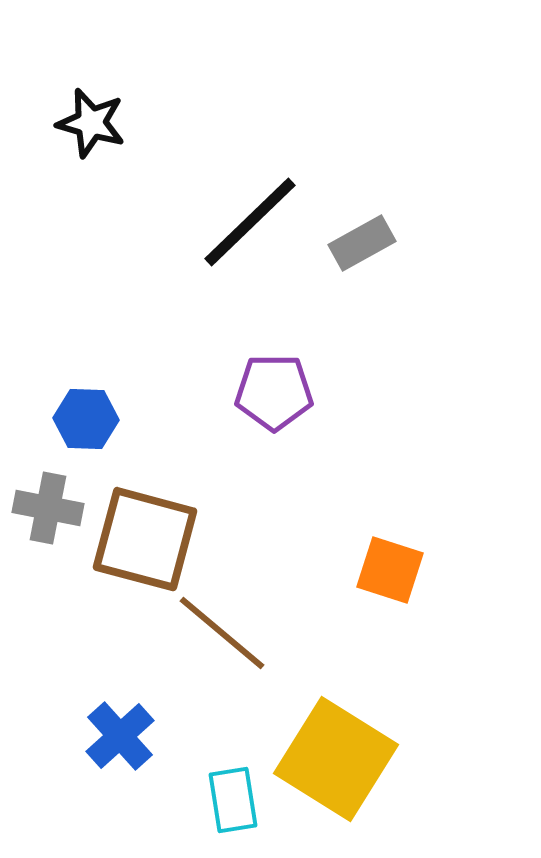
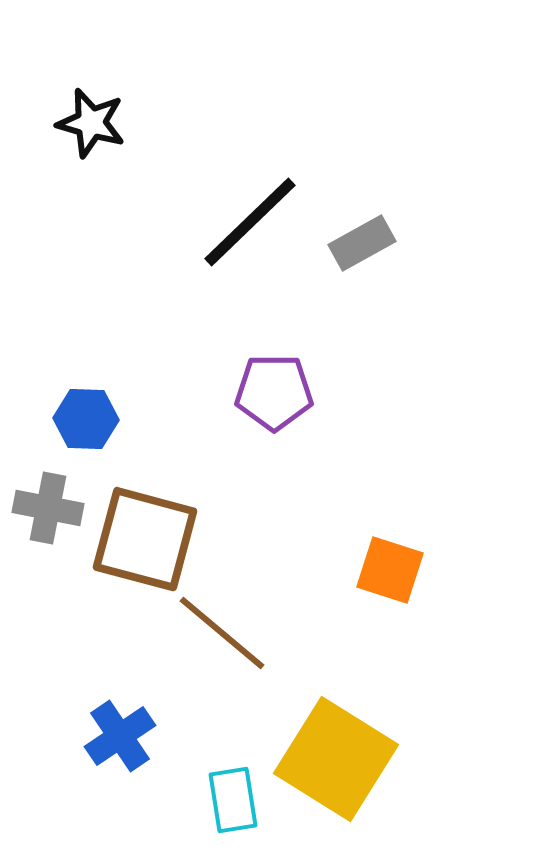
blue cross: rotated 8 degrees clockwise
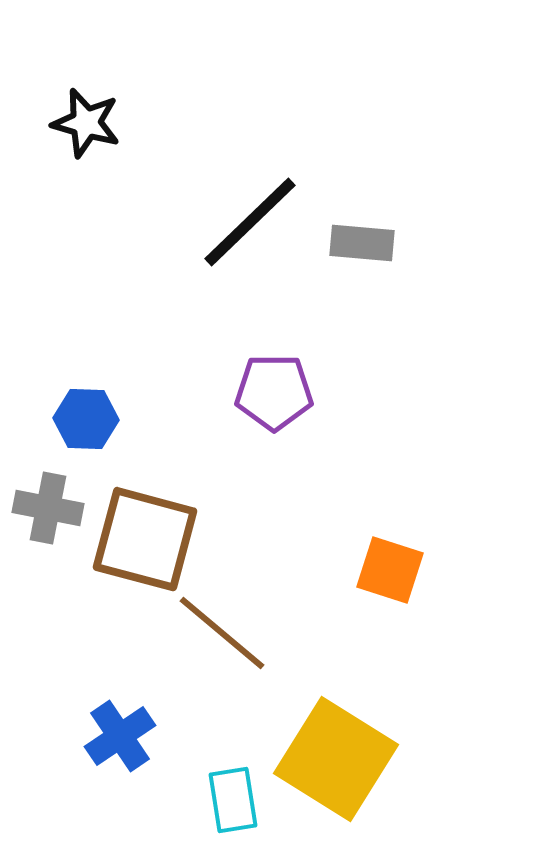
black star: moved 5 px left
gray rectangle: rotated 34 degrees clockwise
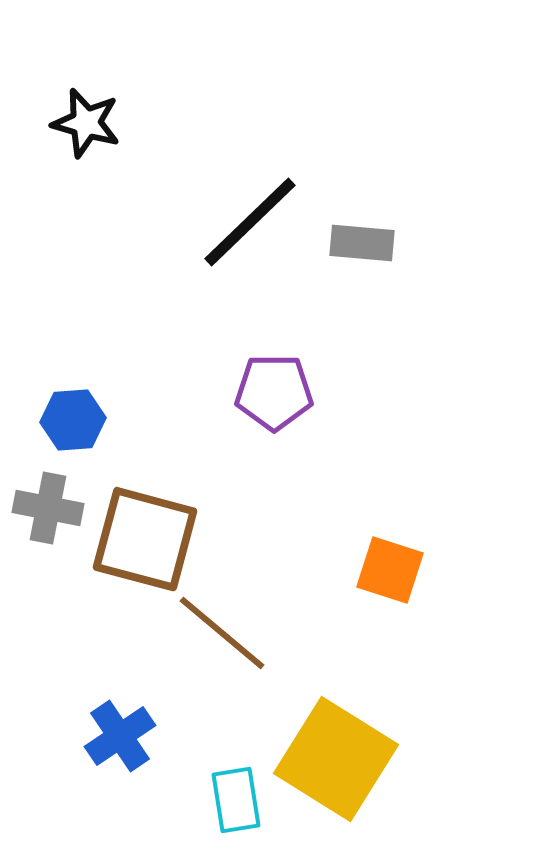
blue hexagon: moved 13 px left, 1 px down; rotated 6 degrees counterclockwise
cyan rectangle: moved 3 px right
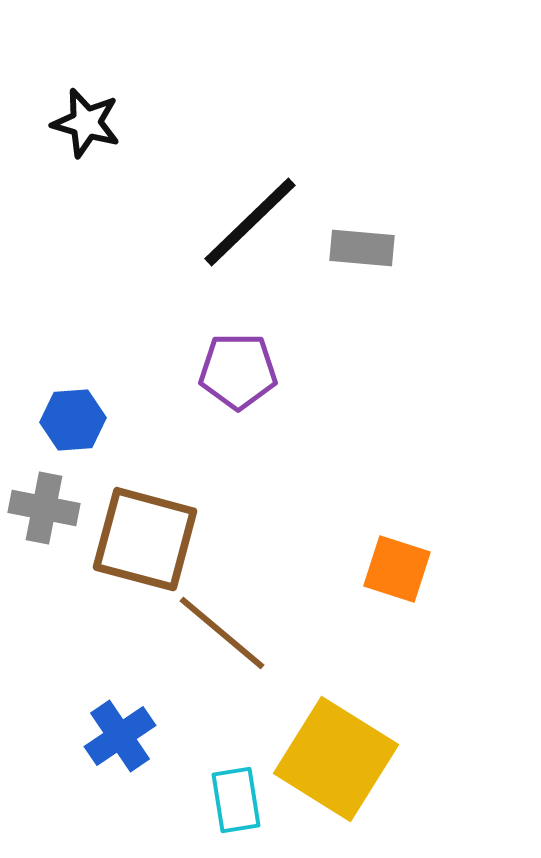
gray rectangle: moved 5 px down
purple pentagon: moved 36 px left, 21 px up
gray cross: moved 4 px left
orange square: moved 7 px right, 1 px up
